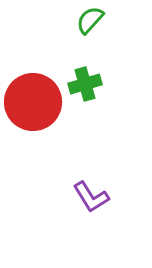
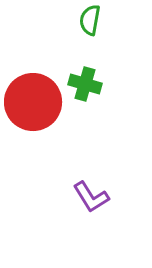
green semicircle: rotated 32 degrees counterclockwise
green cross: rotated 32 degrees clockwise
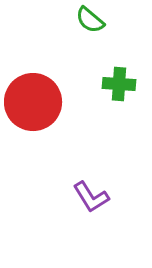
green semicircle: rotated 60 degrees counterclockwise
green cross: moved 34 px right; rotated 12 degrees counterclockwise
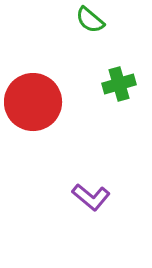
green cross: rotated 20 degrees counterclockwise
purple L-shape: rotated 18 degrees counterclockwise
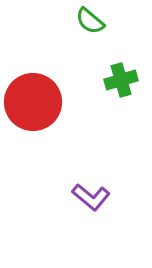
green semicircle: moved 1 px down
green cross: moved 2 px right, 4 px up
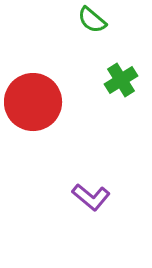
green semicircle: moved 2 px right, 1 px up
green cross: rotated 16 degrees counterclockwise
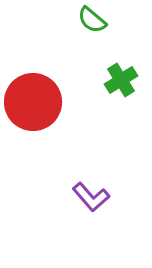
purple L-shape: rotated 9 degrees clockwise
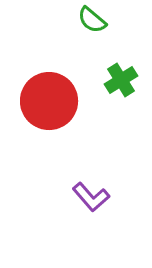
red circle: moved 16 px right, 1 px up
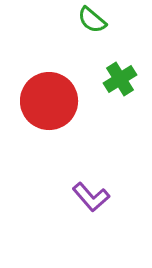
green cross: moved 1 px left, 1 px up
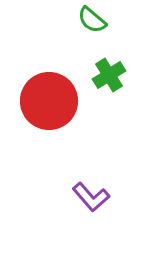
green cross: moved 11 px left, 4 px up
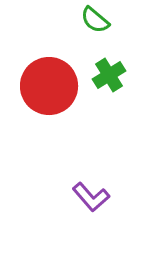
green semicircle: moved 3 px right
red circle: moved 15 px up
